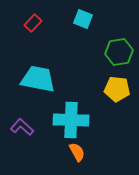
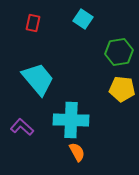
cyan square: rotated 12 degrees clockwise
red rectangle: rotated 30 degrees counterclockwise
cyan trapezoid: rotated 39 degrees clockwise
yellow pentagon: moved 5 px right
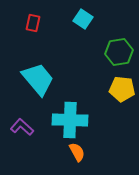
cyan cross: moved 1 px left
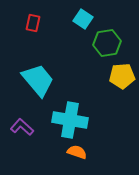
green hexagon: moved 12 px left, 9 px up
cyan trapezoid: moved 1 px down
yellow pentagon: moved 13 px up; rotated 10 degrees counterclockwise
cyan cross: rotated 8 degrees clockwise
orange semicircle: rotated 42 degrees counterclockwise
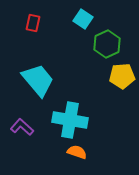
green hexagon: moved 1 px down; rotated 16 degrees counterclockwise
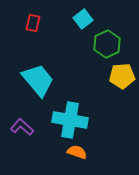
cyan square: rotated 18 degrees clockwise
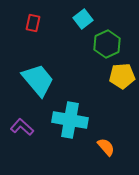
orange semicircle: moved 29 px right, 5 px up; rotated 30 degrees clockwise
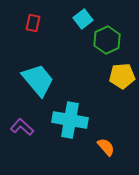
green hexagon: moved 4 px up
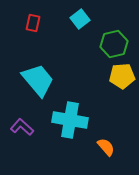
cyan square: moved 3 px left
green hexagon: moved 7 px right, 4 px down; rotated 12 degrees clockwise
